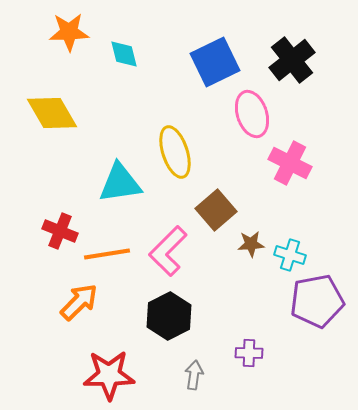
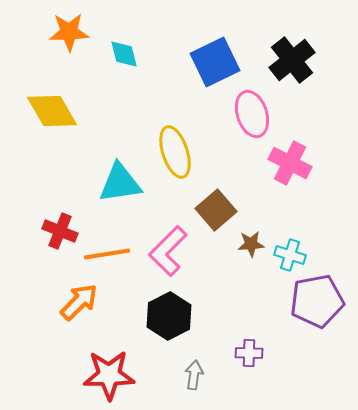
yellow diamond: moved 2 px up
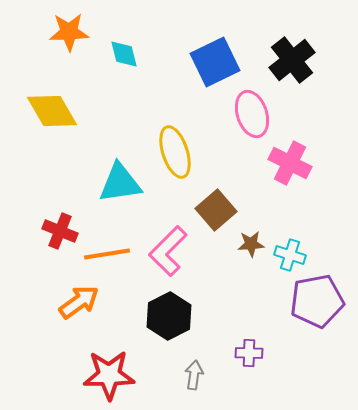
orange arrow: rotated 9 degrees clockwise
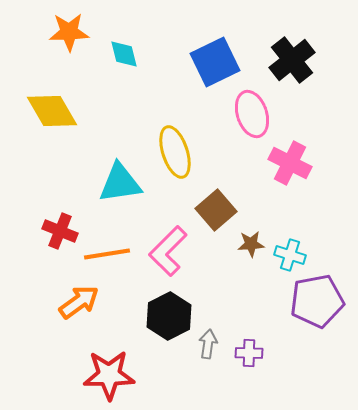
gray arrow: moved 14 px right, 31 px up
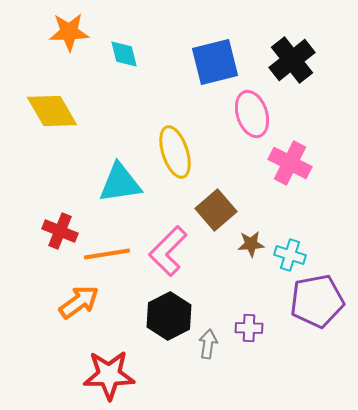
blue square: rotated 12 degrees clockwise
purple cross: moved 25 px up
